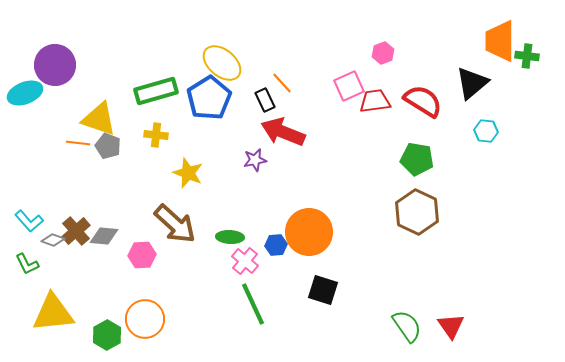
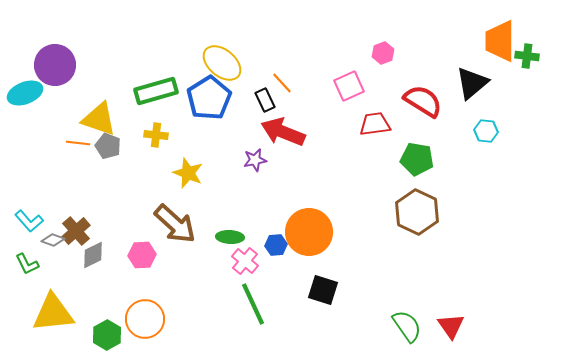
red trapezoid at (375, 101): moved 23 px down
gray diamond at (104, 236): moved 11 px left, 19 px down; rotated 32 degrees counterclockwise
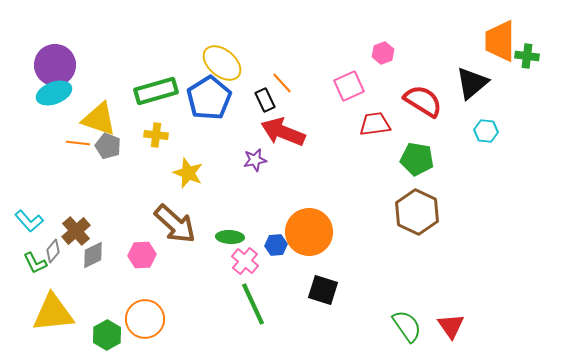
cyan ellipse at (25, 93): moved 29 px right
gray diamond at (53, 240): moved 11 px down; rotated 70 degrees counterclockwise
green L-shape at (27, 264): moved 8 px right, 1 px up
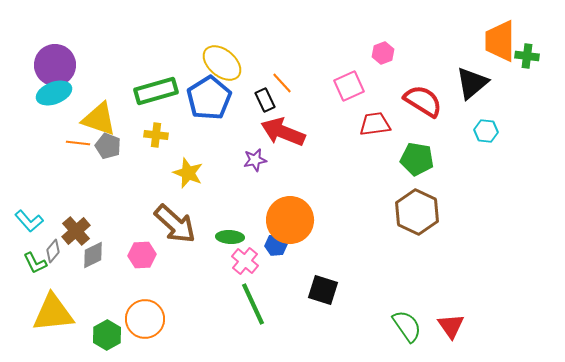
orange circle at (309, 232): moved 19 px left, 12 px up
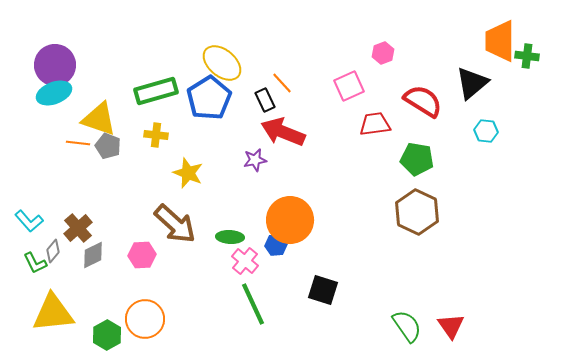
brown cross at (76, 231): moved 2 px right, 3 px up
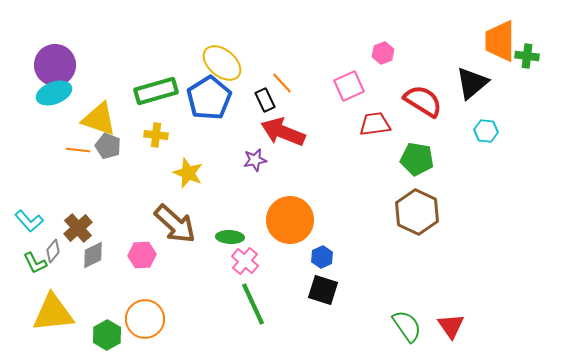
orange line at (78, 143): moved 7 px down
blue hexagon at (276, 245): moved 46 px right, 12 px down; rotated 20 degrees counterclockwise
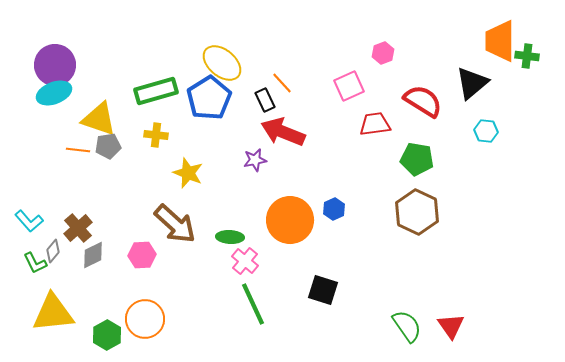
gray pentagon at (108, 146): rotated 30 degrees counterclockwise
blue hexagon at (322, 257): moved 12 px right, 48 px up
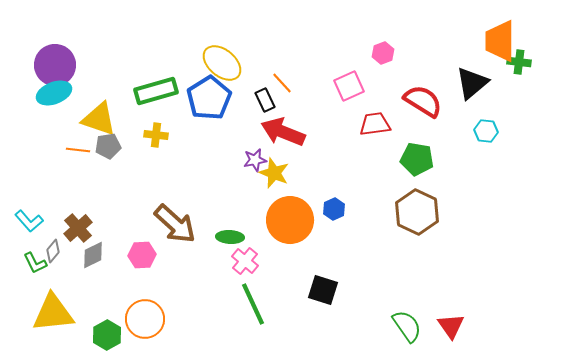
green cross at (527, 56): moved 8 px left, 6 px down
yellow star at (188, 173): moved 86 px right
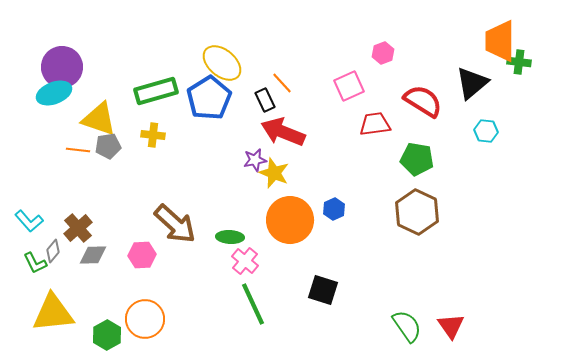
purple circle at (55, 65): moved 7 px right, 2 px down
yellow cross at (156, 135): moved 3 px left
gray diamond at (93, 255): rotated 24 degrees clockwise
